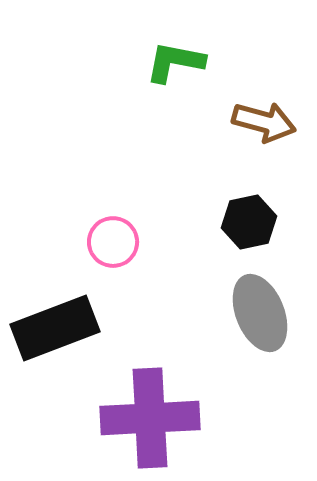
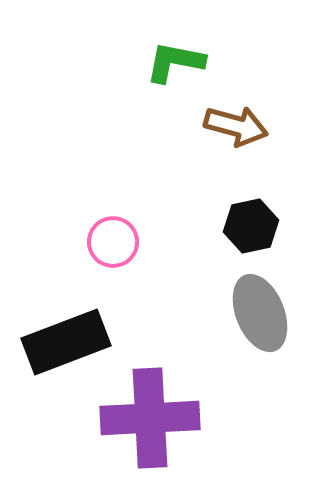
brown arrow: moved 28 px left, 4 px down
black hexagon: moved 2 px right, 4 px down
black rectangle: moved 11 px right, 14 px down
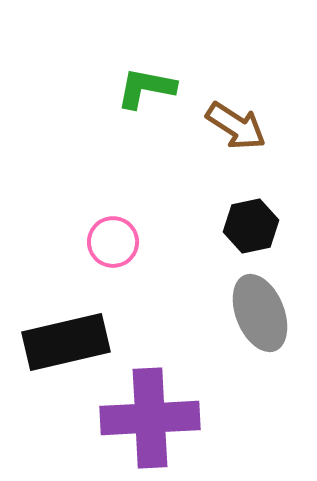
green L-shape: moved 29 px left, 26 px down
brown arrow: rotated 18 degrees clockwise
black rectangle: rotated 8 degrees clockwise
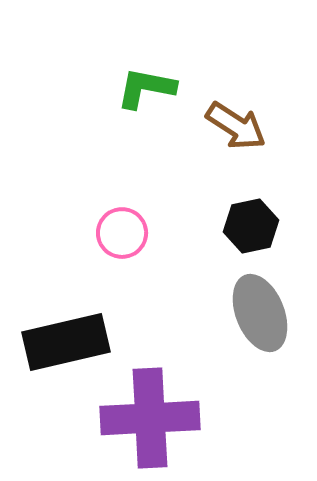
pink circle: moved 9 px right, 9 px up
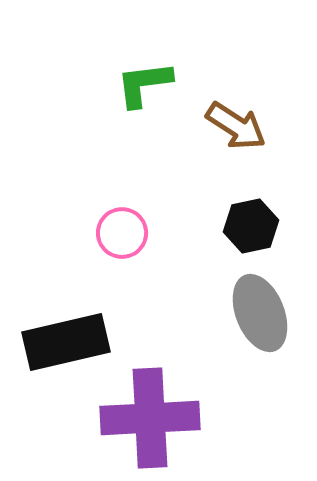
green L-shape: moved 2 px left, 4 px up; rotated 18 degrees counterclockwise
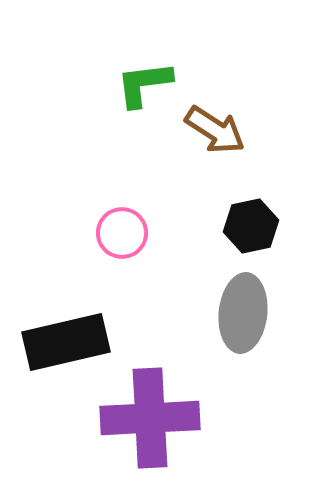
brown arrow: moved 21 px left, 4 px down
gray ellipse: moved 17 px left; rotated 28 degrees clockwise
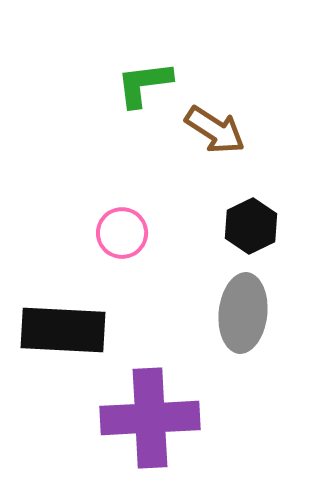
black hexagon: rotated 14 degrees counterclockwise
black rectangle: moved 3 px left, 12 px up; rotated 16 degrees clockwise
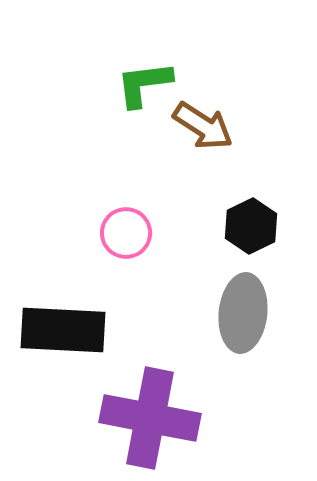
brown arrow: moved 12 px left, 4 px up
pink circle: moved 4 px right
purple cross: rotated 14 degrees clockwise
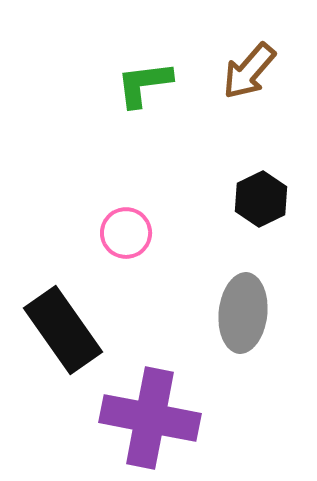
brown arrow: moved 46 px right, 55 px up; rotated 98 degrees clockwise
black hexagon: moved 10 px right, 27 px up
black rectangle: rotated 52 degrees clockwise
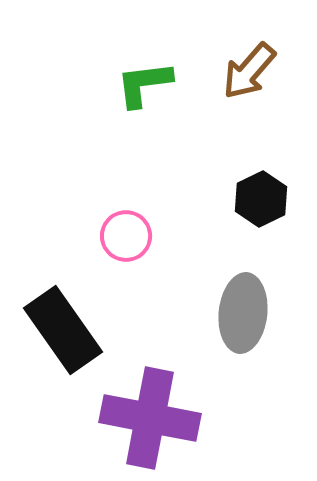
pink circle: moved 3 px down
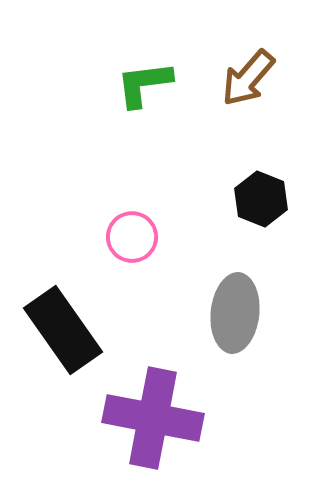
brown arrow: moved 1 px left, 7 px down
black hexagon: rotated 12 degrees counterclockwise
pink circle: moved 6 px right, 1 px down
gray ellipse: moved 8 px left
purple cross: moved 3 px right
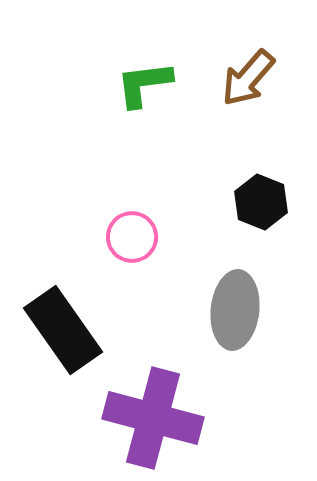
black hexagon: moved 3 px down
gray ellipse: moved 3 px up
purple cross: rotated 4 degrees clockwise
